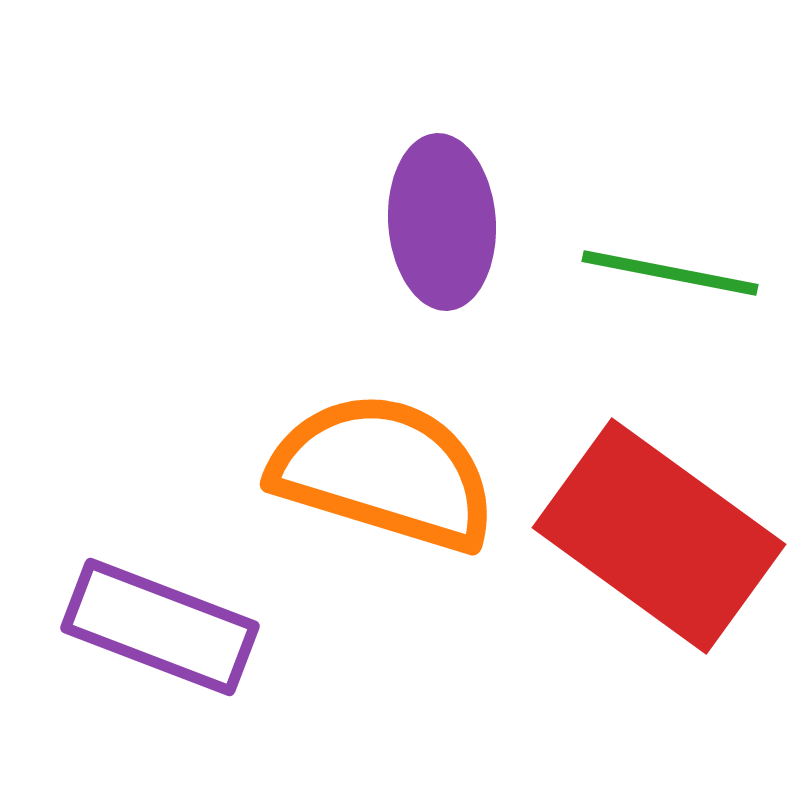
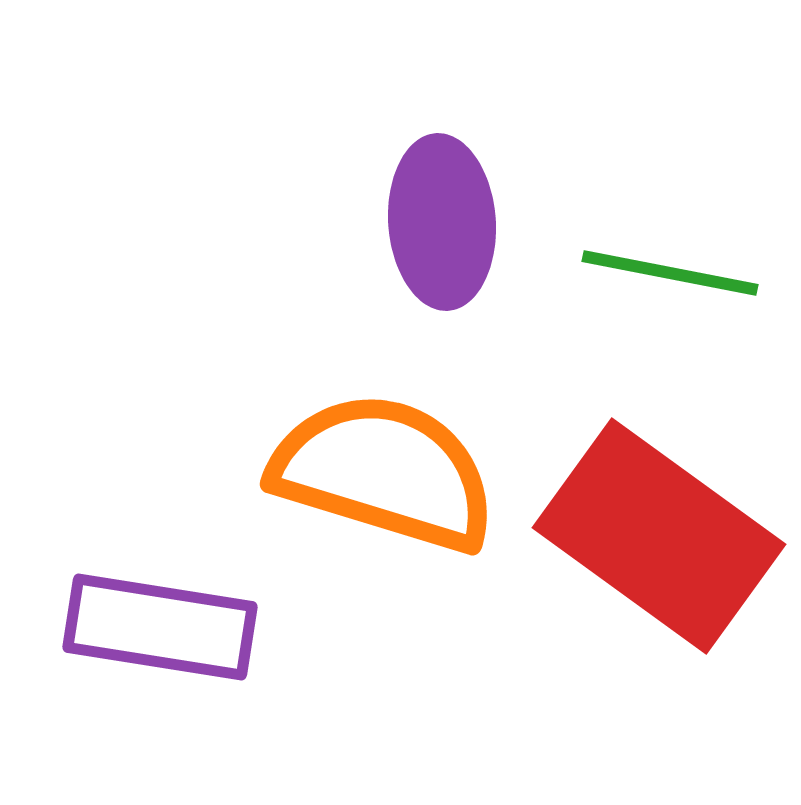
purple rectangle: rotated 12 degrees counterclockwise
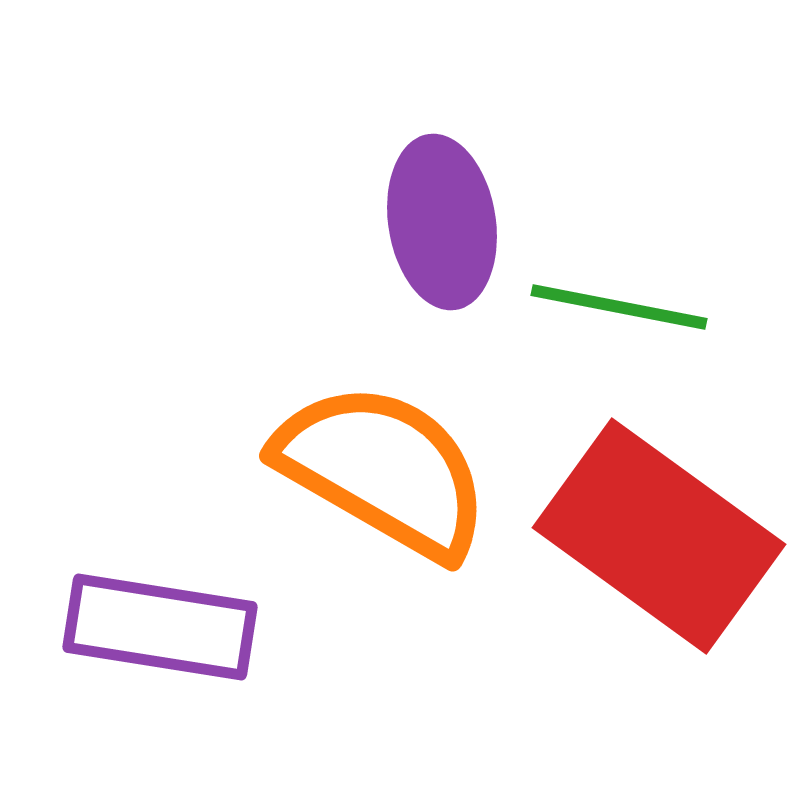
purple ellipse: rotated 5 degrees counterclockwise
green line: moved 51 px left, 34 px down
orange semicircle: moved 1 px left, 2 px up; rotated 13 degrees clockwise
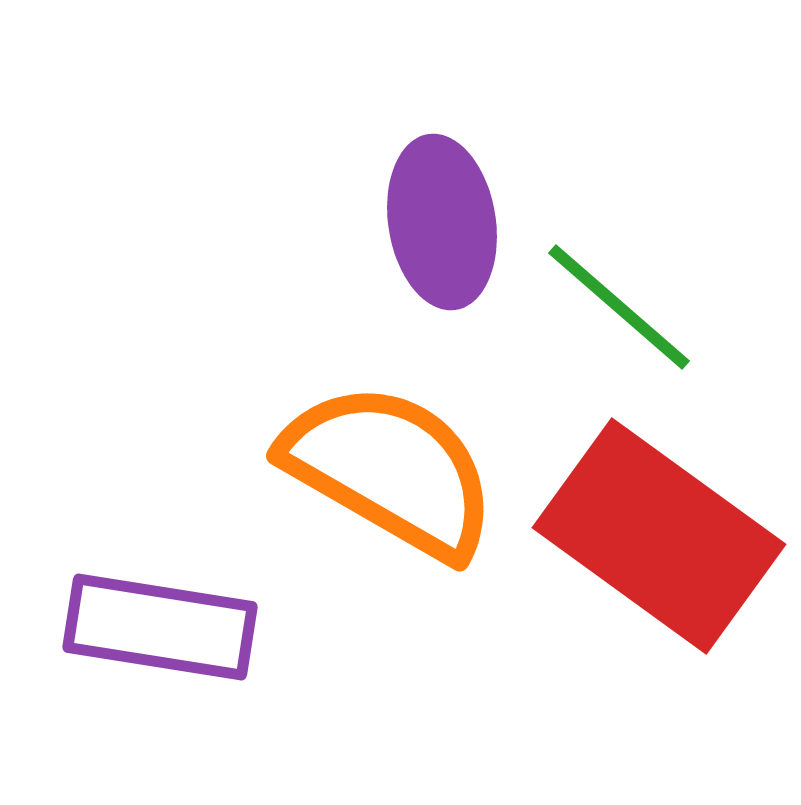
green line: rotated 30 degrees clockwise
orange semicircle: moved 7 px right
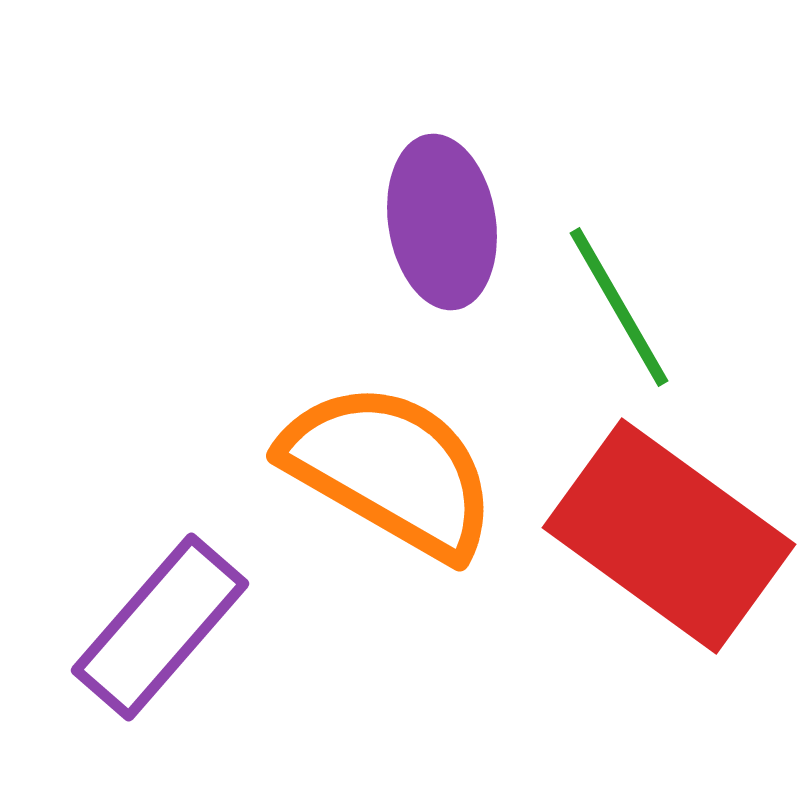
green line: rotated 19 degrees clockwise
red rectangle: moved 10 px right
purple rectangle: rotated 58 degrees counterclockwise
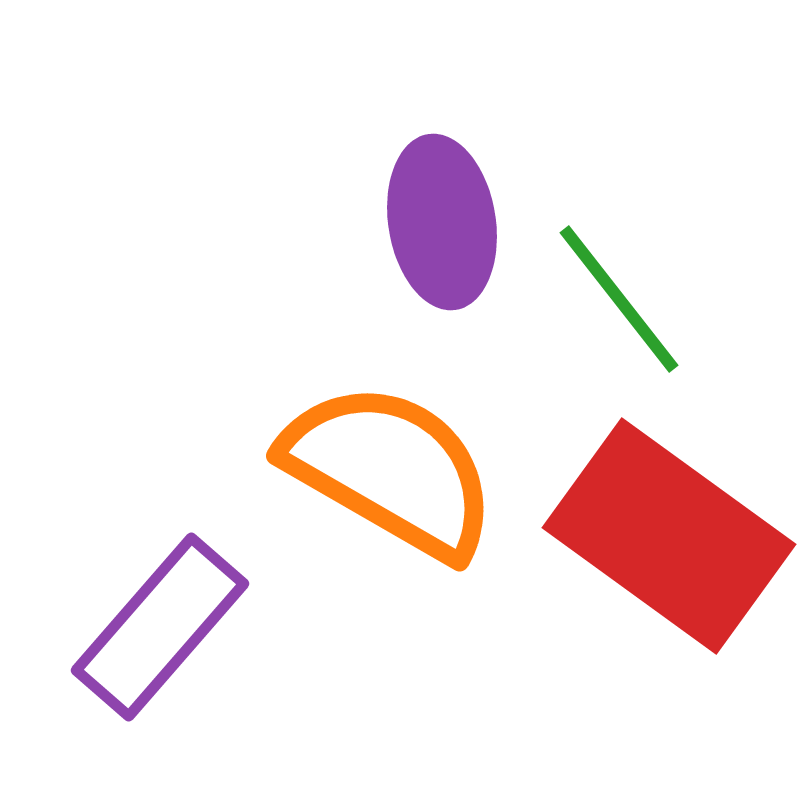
green line: moved 8 px up; rotated 8 degrees counterclockwise
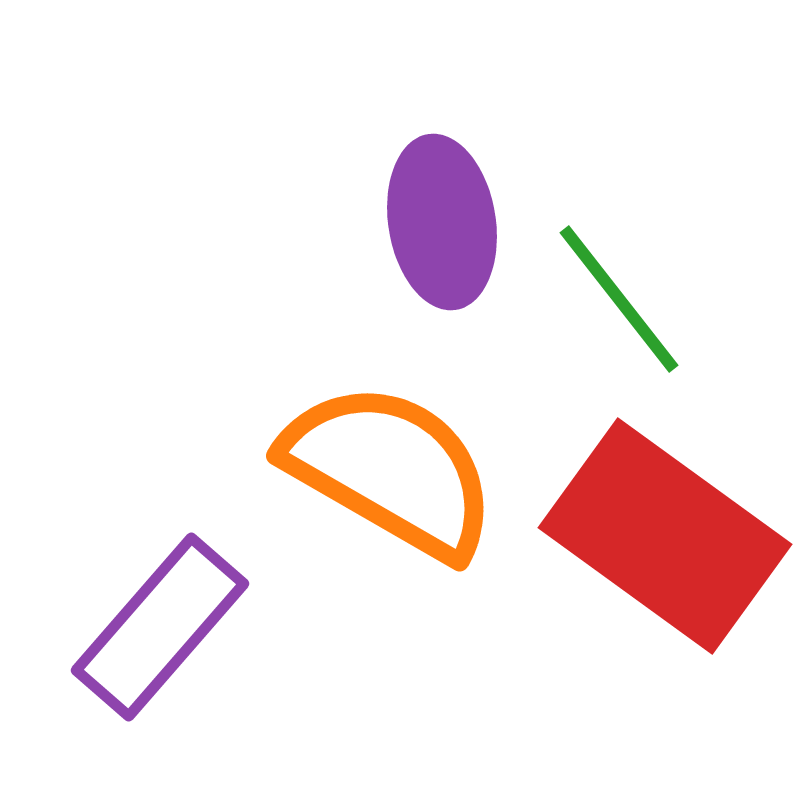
red rectangle: moved 4 px left
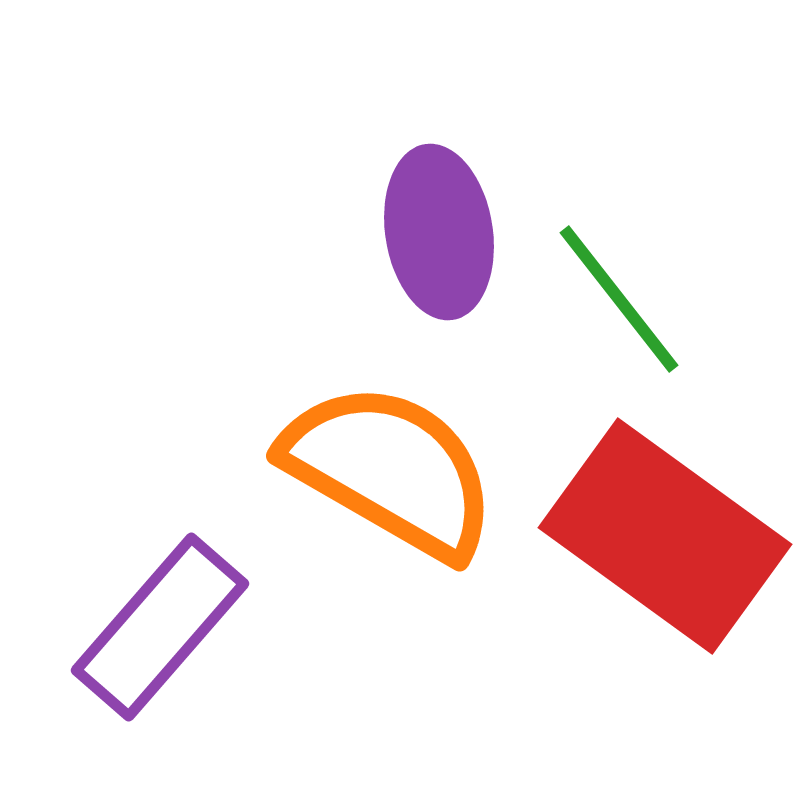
purple ellipse: moved 3 px left, 10 px down
